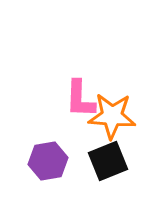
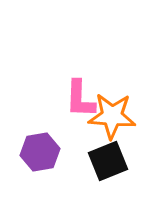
purple hexagon: moved 8 px left, 9 px up
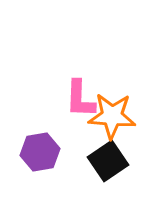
black square: rotated 12 degrees counterclockwise
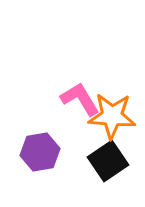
pink L-shape: rotated 147 degrees clockwise
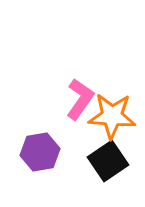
pink L-shape: rotated 66 degrees clockwise
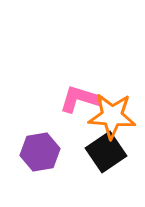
pink L-shape: rotated 108 degrees counterclockwise
black square: moved 2 px left, 9 px up
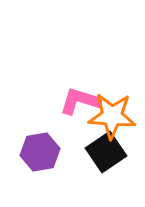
pink L-shape: moved 2 px down
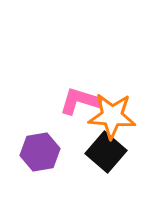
black square: rotated 15 degrees counterclockwise
